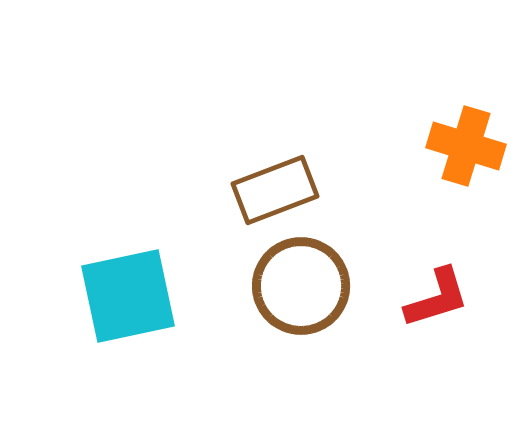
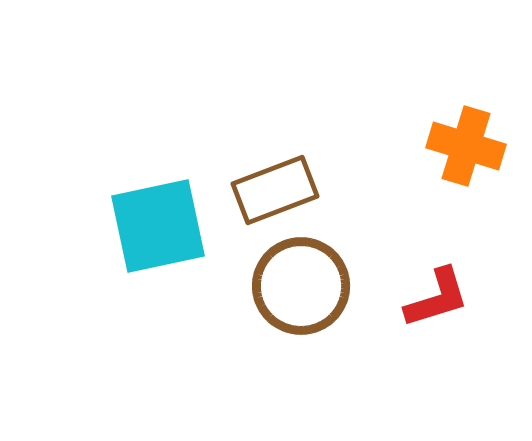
cyan square: moved 30 px right, 70 px up
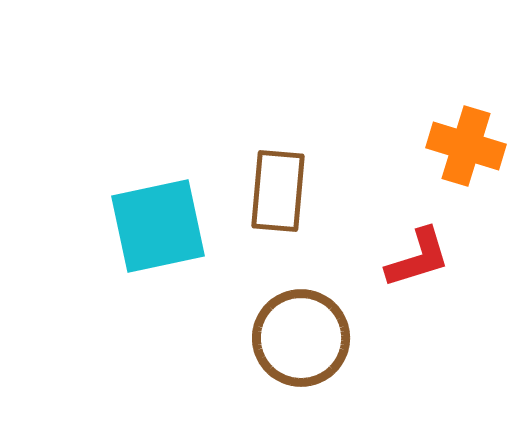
brown rectangle: moved 3 px right, 1 px down; rotated 64 degrees counterclockwise
brown circle: moved 52 px down
red L-shape: moved 19 px left, 40 px up
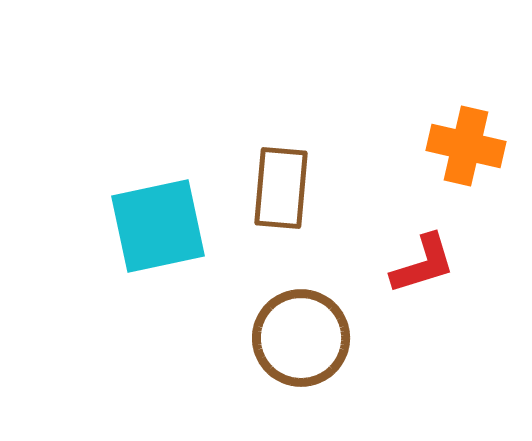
orange cross: rotated 4 degrees counterclockwise
brown rectangle: moved 3 px right, 3 px up
red L-shape: moved 5 px right, 6 px down
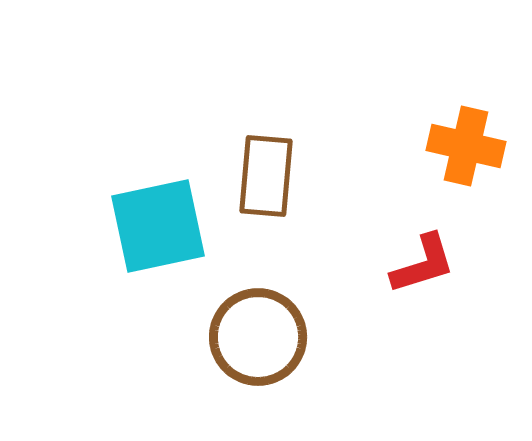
brown rectangle: moved 15 px left, 12 px up
brown circle: moved 43 px left, 1 px up
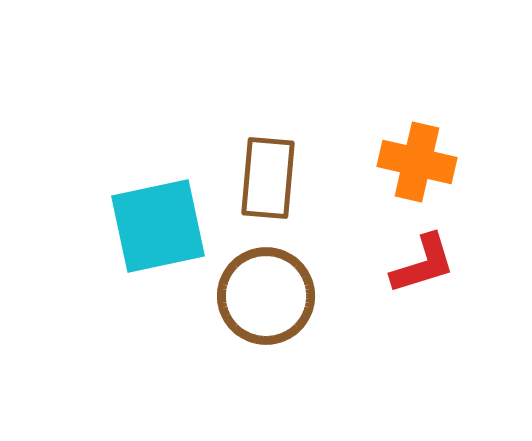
orange cross: moved 49 px left, 16 px down
brown rectangle: moved 2 px right, 2 px down
brown circle: moved 8 px right, 41 px up
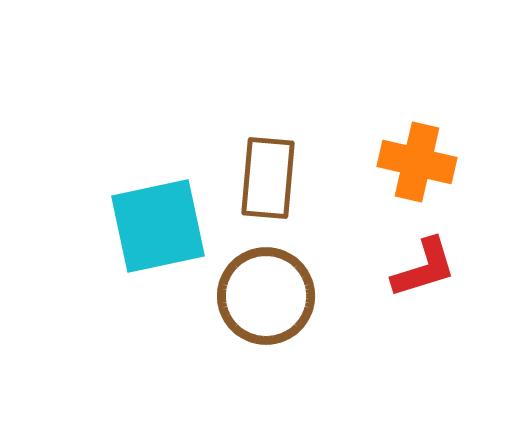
red L-shape: moved 1 px right, 4 px down
